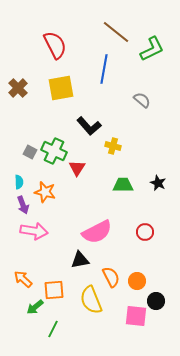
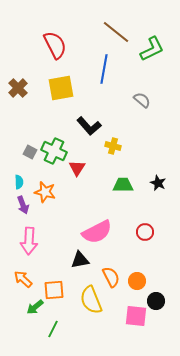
pink arrow: moved 5 px left, 10 px down; rotated 84 degrees clockwise
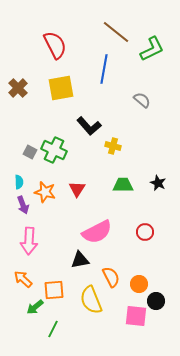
green cross: moved 1 px up
red triangle: moved 21 px down
orange circle: moved 2 px right, 3 px down
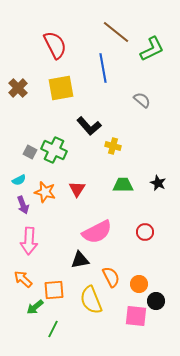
blue line: moved 1 px left, 1 px up; rotated 20 degrees counterclockwise
cyan semicircle: moved 2 px up; rotated 64 degrees clockwise
